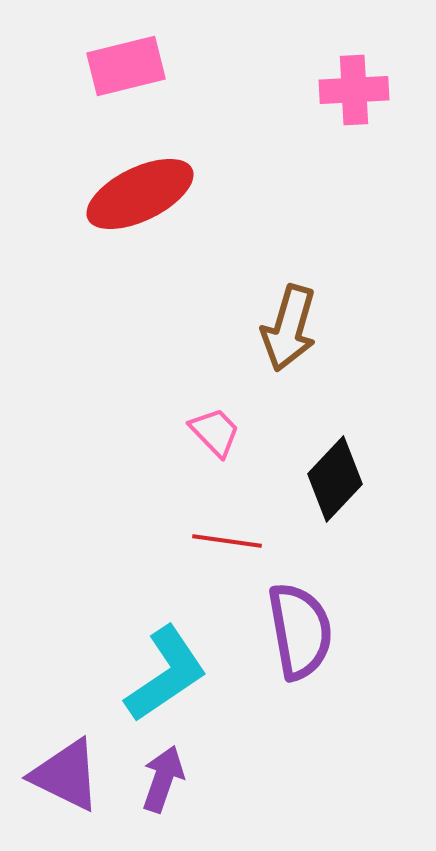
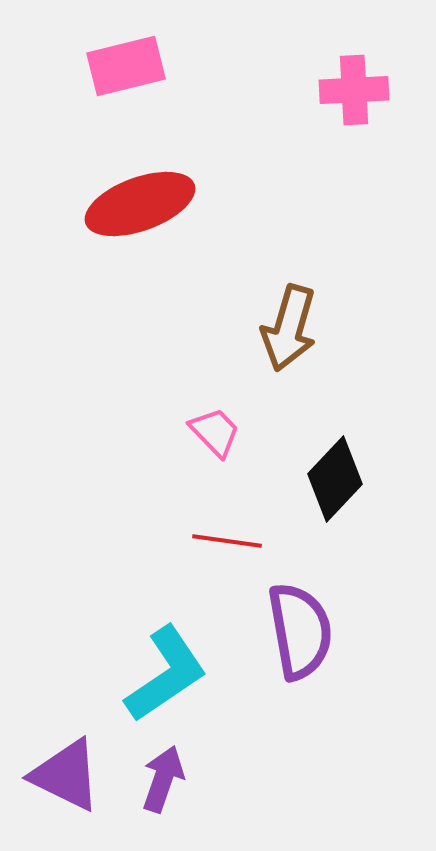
red ellipse: moved 10 px down; rotated 6 degrees clockwise
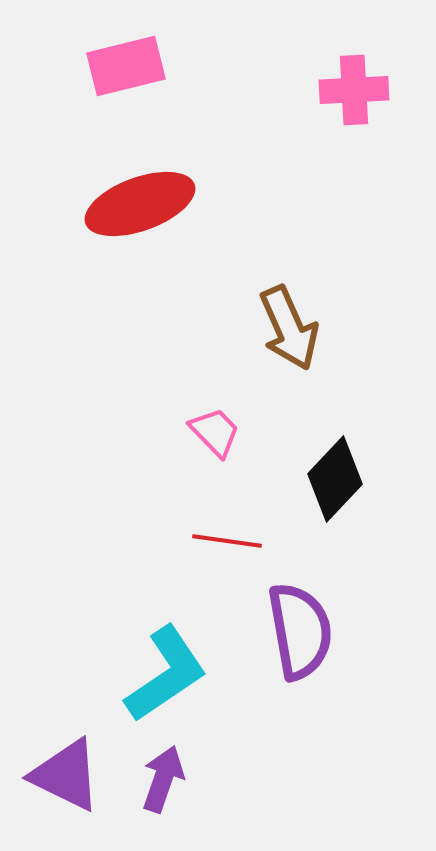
brown arrow: rotated 40 degrees counterclockwise
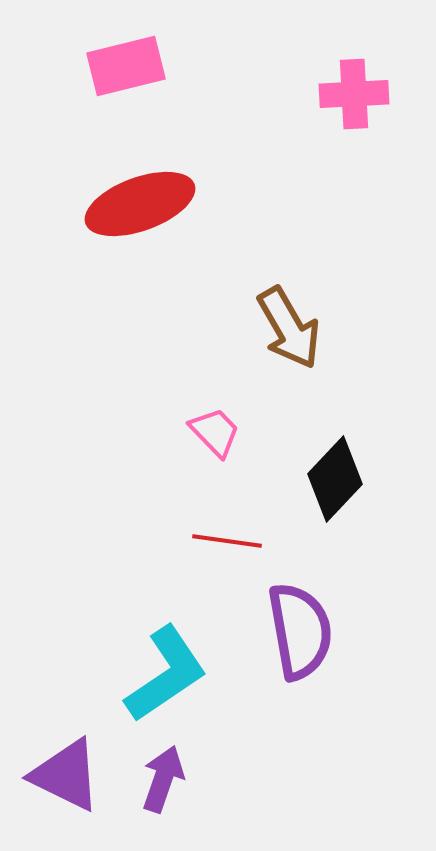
pink cross: moved 4 px down
brown arrow: rotated 6 degrees counterclockwise
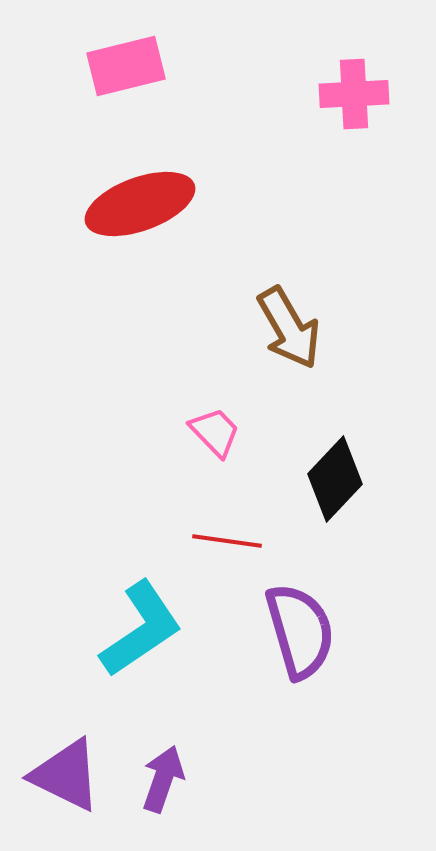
purple semicircle: rotated 6 degrees counterclockwise
cyan L-shape: moved 25 px left, 45 px up
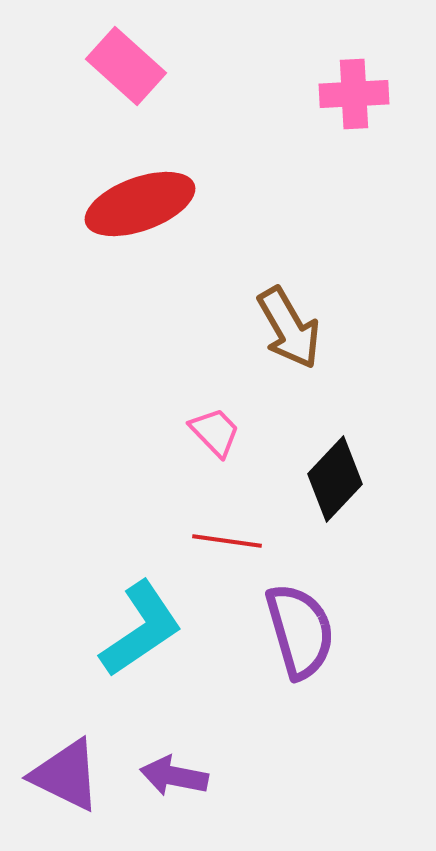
pink rectangle: rotated 56 degrees clockwise
purple arrow: moved 11 px right, 3 px up; rotated 98 degrees counterclockwise
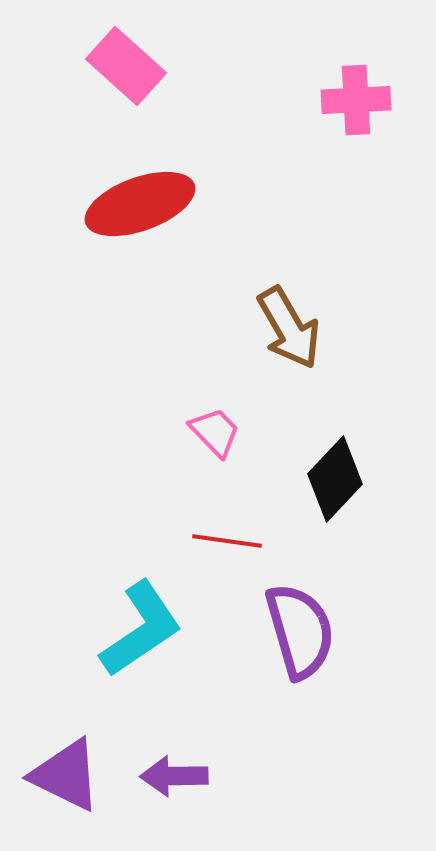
pink cross: moved 2 px right, 6 px down
purple arrow: rotated 12 degrees counterclockwise
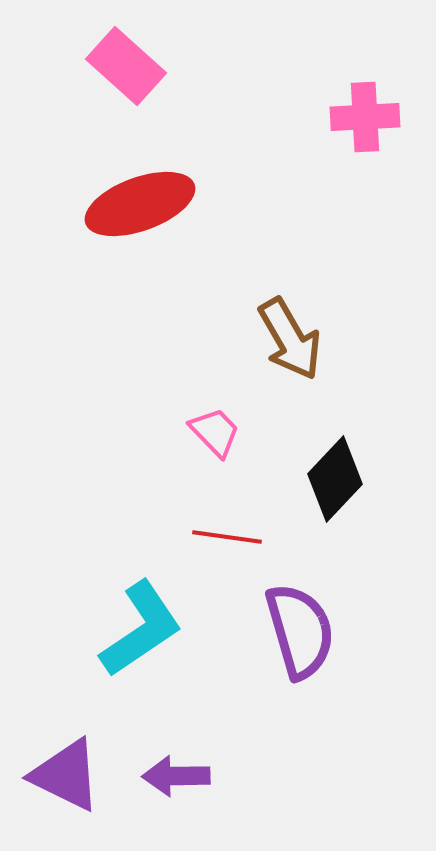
pink cross: moved 9 px right, 17 px down
brown arrow: moved 1 px right, 11 px down
red line: moved 4 px up
purple arrow: moved 2 px right
